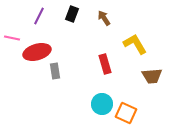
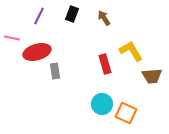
yellow L-shape: moved 4 px left, 7 px down
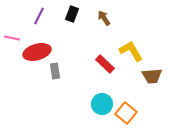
red rectangle: rotated 30 degrees counterclockwise
orange square: rotated 15 degrees clockwise
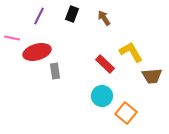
yellow L-shape: moved 1 px down
cyan circle: moved 8 px up
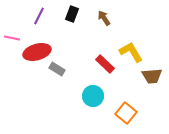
gray rectangle: moved 2 px right, 2 px up; rotated 49 degrees counterclockwise
cyan circle: moved 9 px left
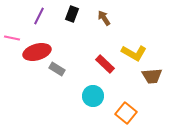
yellow L-shape: moved 3 px right, 1 px down; rotated 150 degrees clockwise
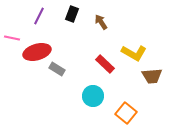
brown arrow: moved 3 px left, 4 px down
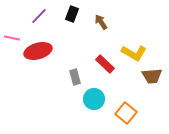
purple line: rotated 18 degrees clockwise
red ellipse: moved 1 px right, 1 px up
gray rectangle: moved 18 px right, 8 px down; rotated 42 degrees clockwise
cyan circle: moved 1 px right, 3 px down
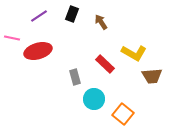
purple line: rotated 12 degrees clockwise
orange square: moved 3 px left, 1 px down
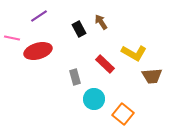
black rectangle: moved 7 px right, 15 px down; rotated 49 degrees counterclockwise
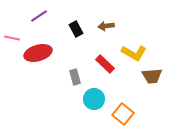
brown arrow: moved 5 px right, 4 px down; rotated 63 degrees counterclockwise
black rectangle: moved 3 px left
red ellipse: moved 2 px down
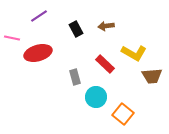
cyan circle: moved 2 px right, 2 px up
